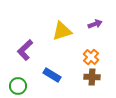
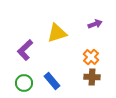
yellow triangle: moved 5 px left, 2 px down
blue rectangle: moved 6 px down; rotated 18 degrees clockwise
green circle: moved 6 px right, 3 px up
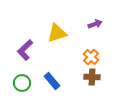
green circle: moved 2 px left
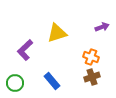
purple arrow: moved 7 px right, 3 px down
orange cross: rotated 21 degrees counterclockwise
brown cross: rotated 21 degrees counterclockwise
green circle: moved 7 px left
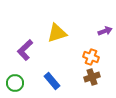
purple arrow: moved 3 px right, 4 px down
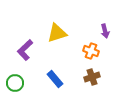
purple arrow: rotated 96 degrees clockwise
orange cross: moved 6 px up
blue rectangle: moved 3 px right, 2 px up
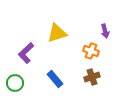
purple L-shape: moved 1 px right, 3 px down
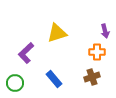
orange cross: moved 6 px right, 1 px down; rotated 21 degrees counterclockwise
blue rectangle: moved 1 px left
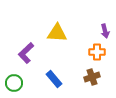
yellow triangle: rotated 20 degrees clockwise
green circle: moved 1 px left
